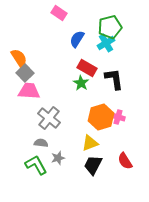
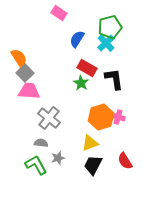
cyan cross: rotated 12 degrees counterclockwise
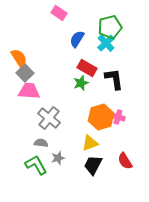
green star: rotated 21 degrees clockwise
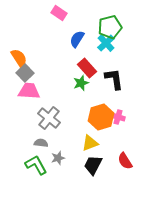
red rectangle: rotated 18 degrees clockwise
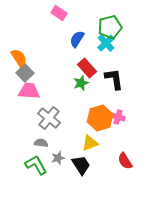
orange hexagon: moved 1 px left, 1 px down
black trapezoid: moved 12 px left; rotated 120 degrees clockwise
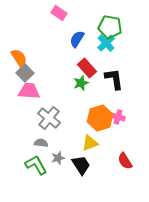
green pentagon: rotated 25 degrees clockwise
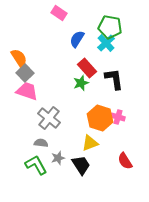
pink trapezoid: moved 2 px left; rotated 15 degrees clockwise
orange hexagon: rotated 25 degrees counterclockwise
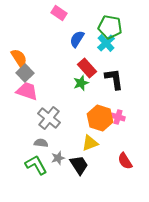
black trapezoid: moved 2 px left
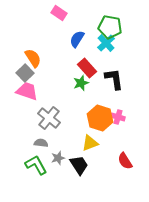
orange semicircle: moved 14 px right
